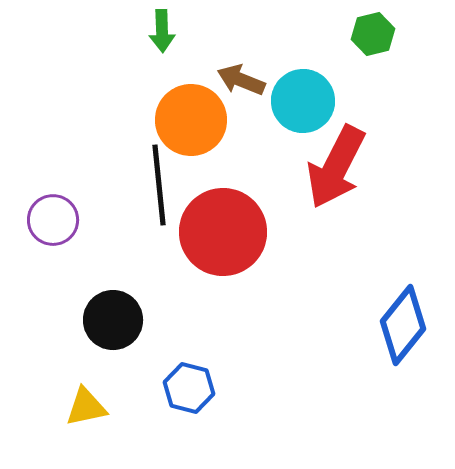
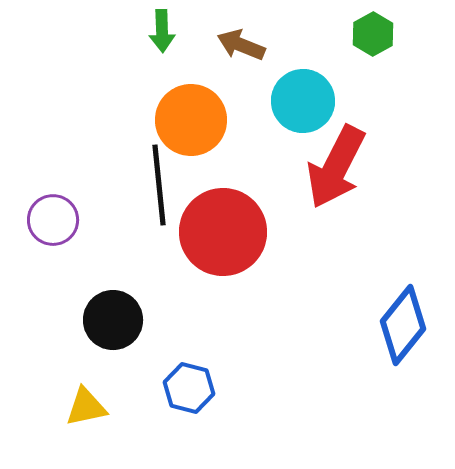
green hexagon: rotated 15 degrees counterclockwise
brown arrow: moved 35 px up
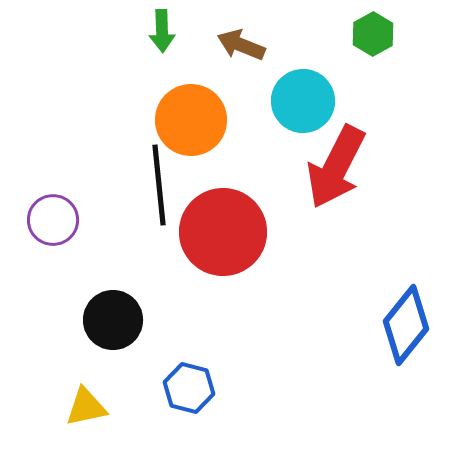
blue diamond: moved 3 px right
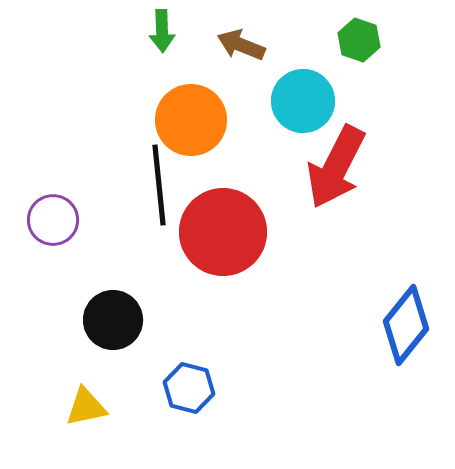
green hexagon: moved 14 px left, 6 px down; rotated 12 degrees counterclockwise
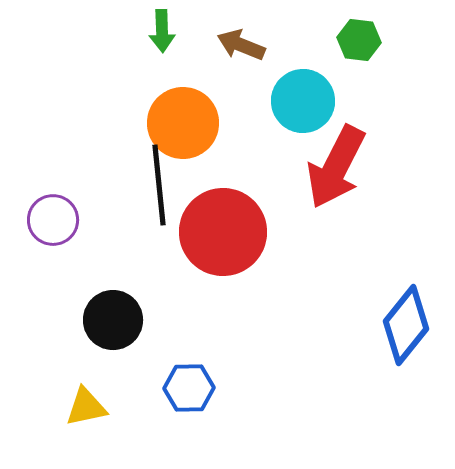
green hexagon: rotated 12 degrees counterclockwise
orange circle: moved 8 px left, 3 px down
blue hexagon: rotated 15 degrees counterclockwise
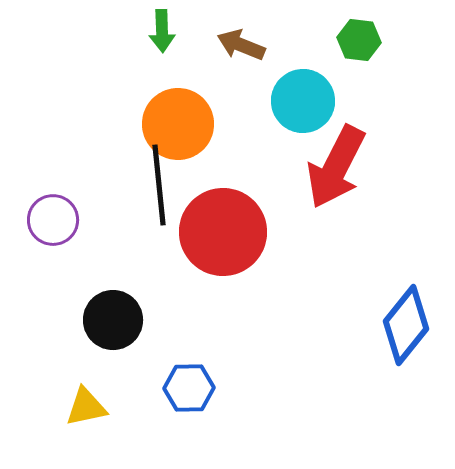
orange circle: moved 5 px left, 1 px down
